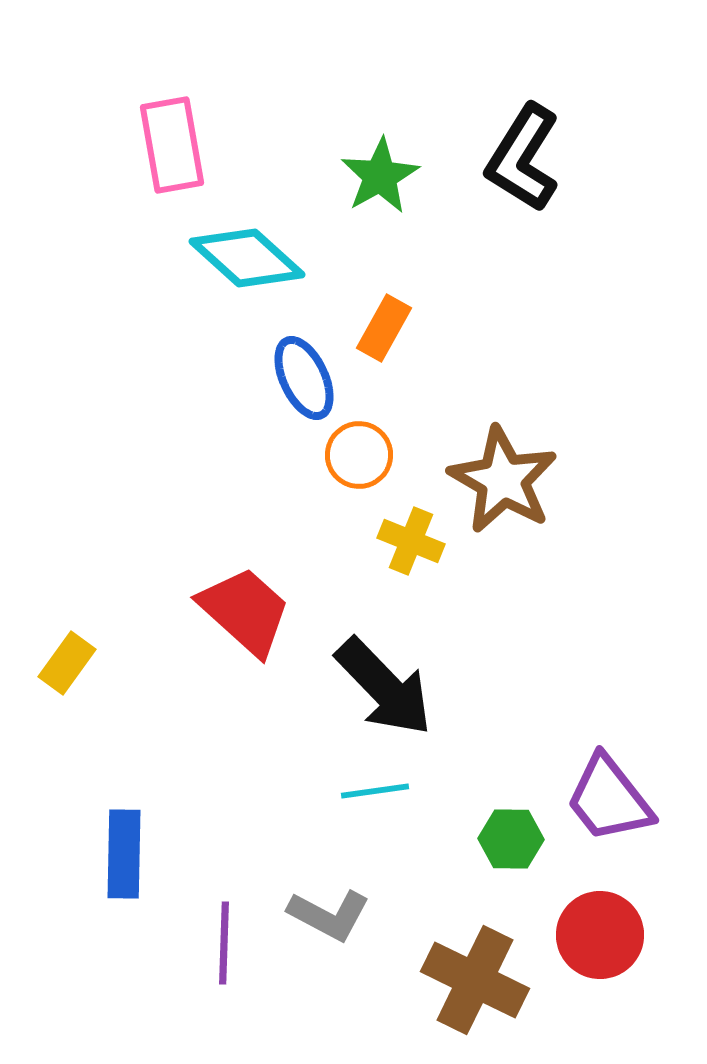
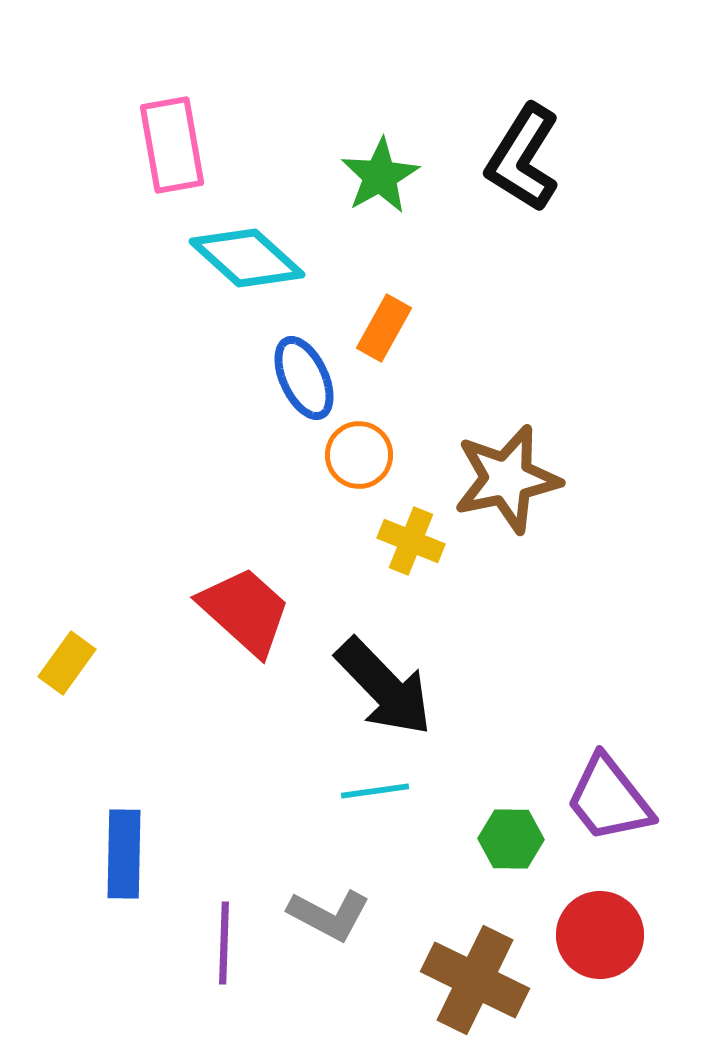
brown star: moved 4 px right, 1 px up; rotated 30 degrees clockwise
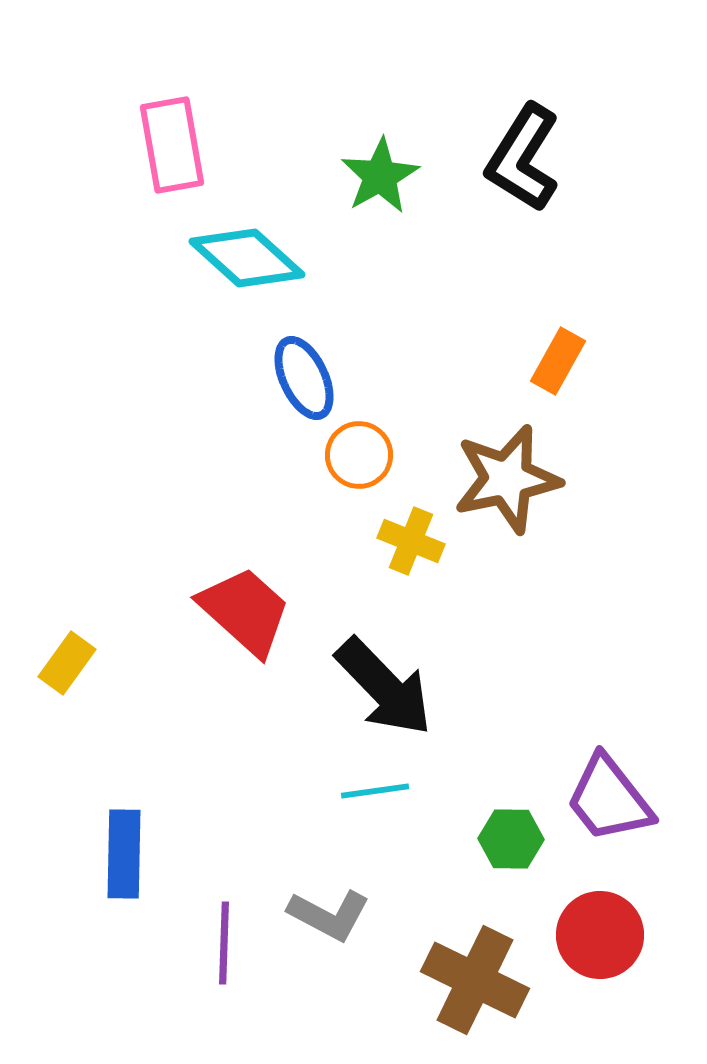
orange rectangle: moved 174 px right, 33 px down
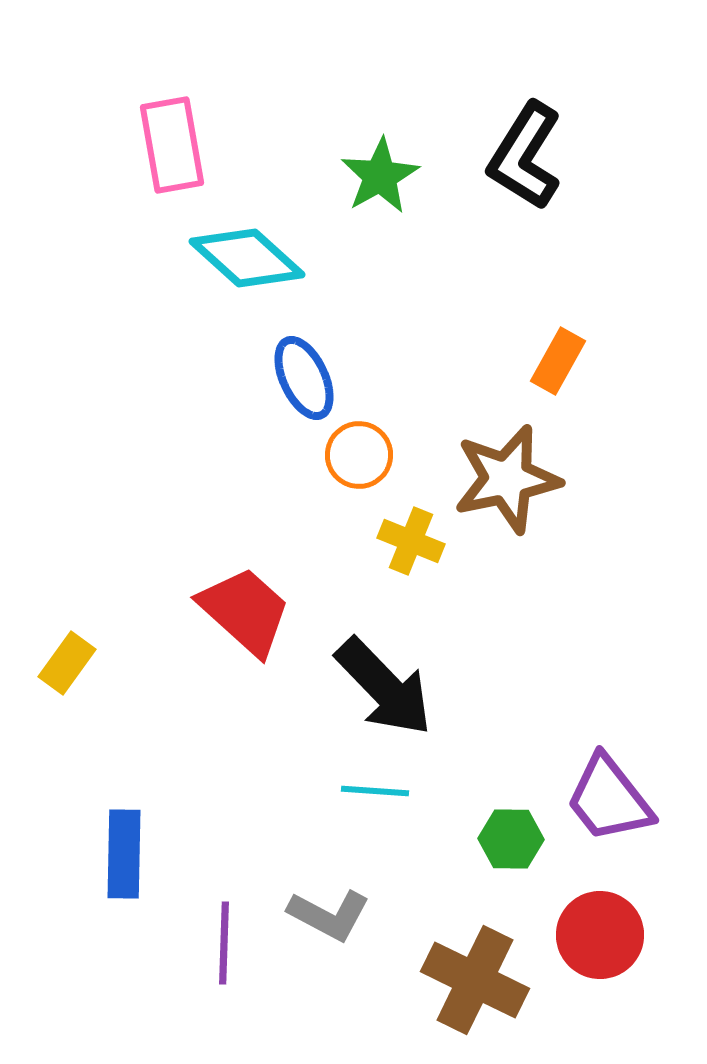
black L-shape: moved 2 px right, 2 px up
cyan line: rotated 12 degrees clockwise
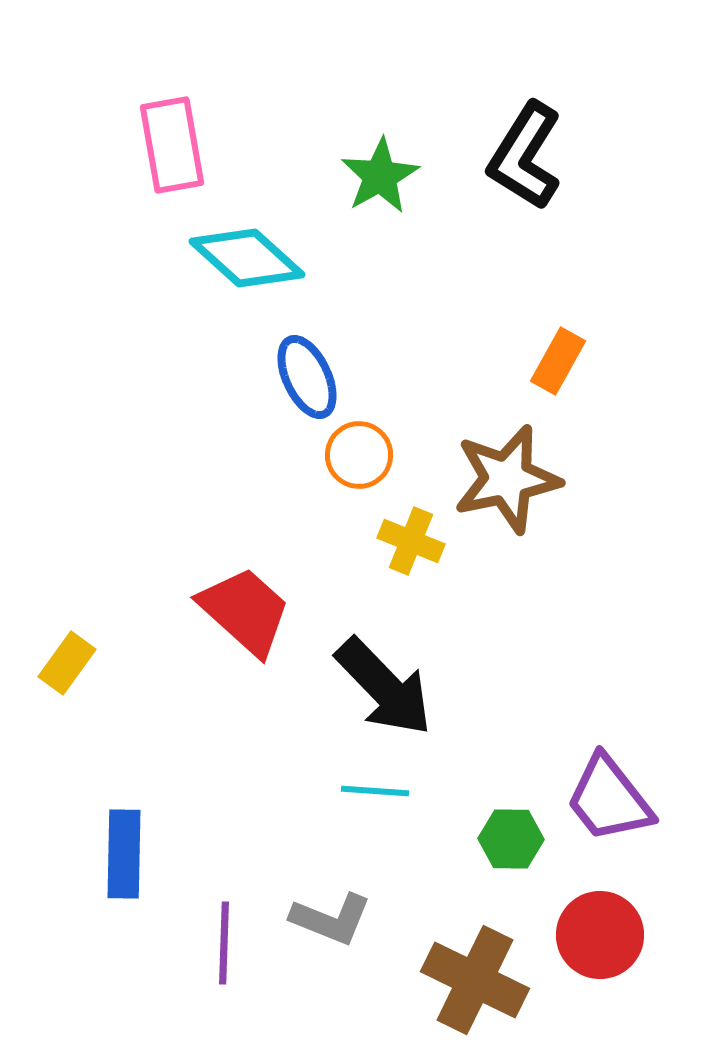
blue ellipse: moved 3 px right, 1 px up
gray L-shape: moved 2 px right, 4 px down; rotated 6 degrees counterclockwise
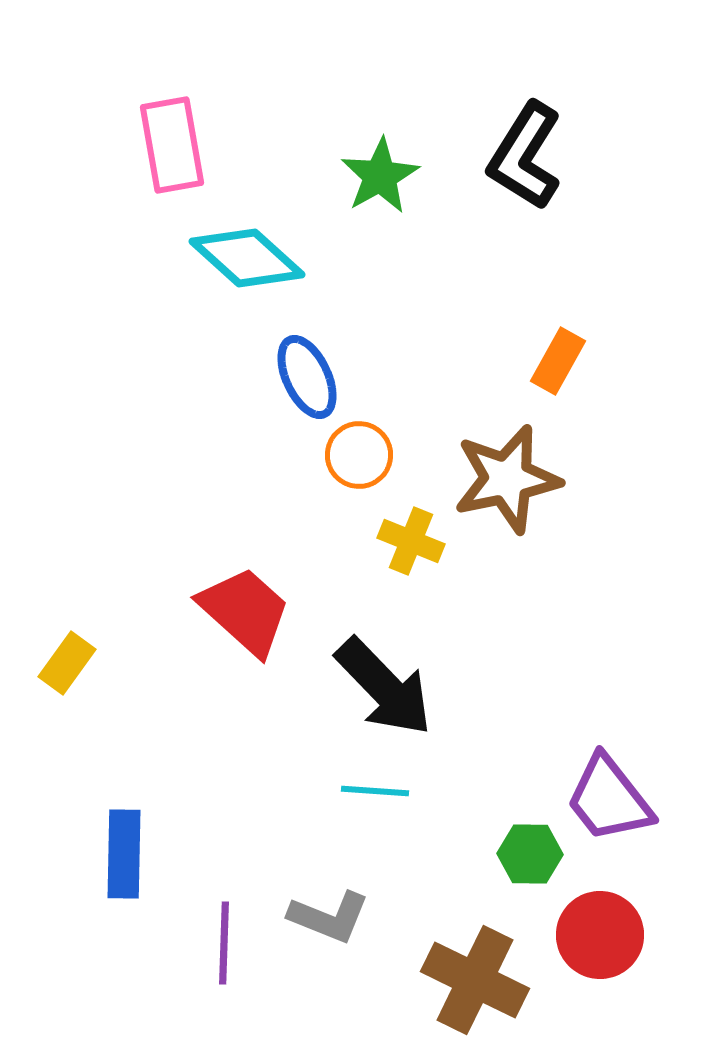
green hexagon: moved 19 px right, 15 px down
gray L-shape: moved 2 px left, 2 px up
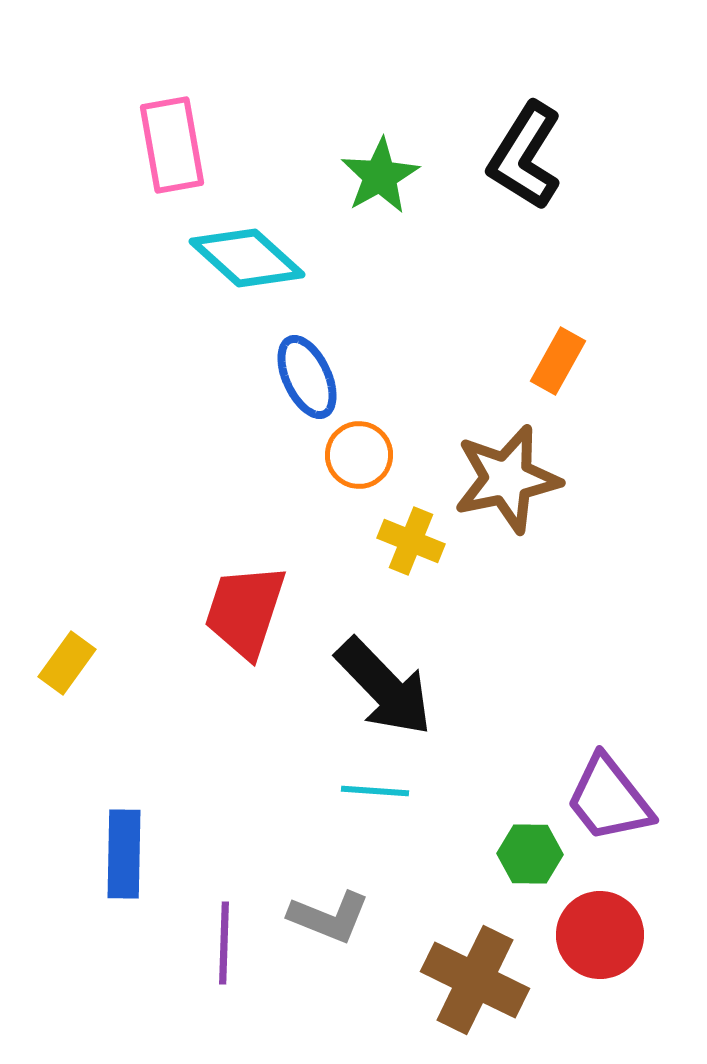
red trapezoid: rotated 114 degrees counterclockwise
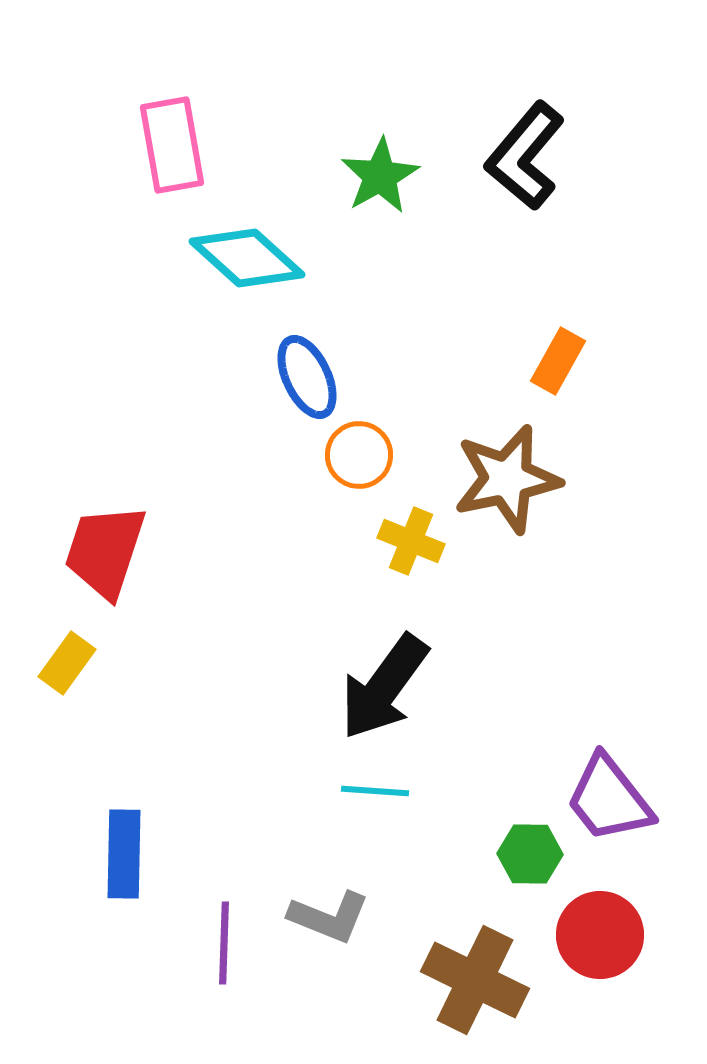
black L-shape: rotated 8 degrees clockwise
red trapezoid: moved 140 px left, 60 px up
black arrow: rotated 80 degrees clockwise
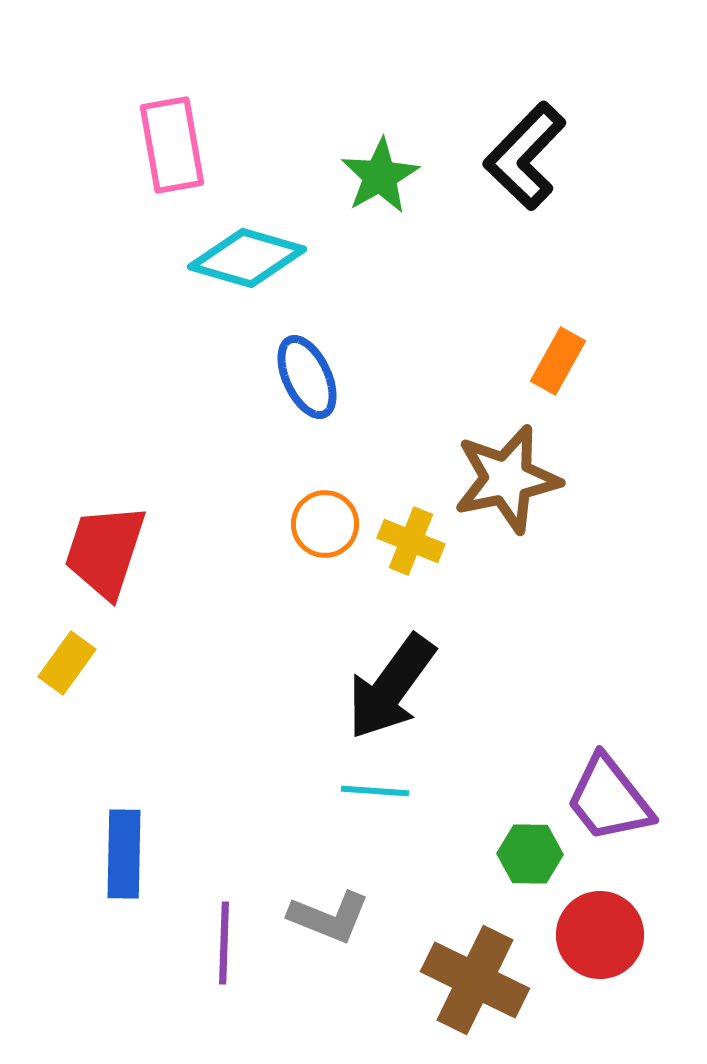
black L-shape: rotated 4 degrees clockwise
cyan diamond: rotated 26 degrees counterclockwise
orange circle: moved 34 px left, 69 px down
black arrow: moved 7 px right
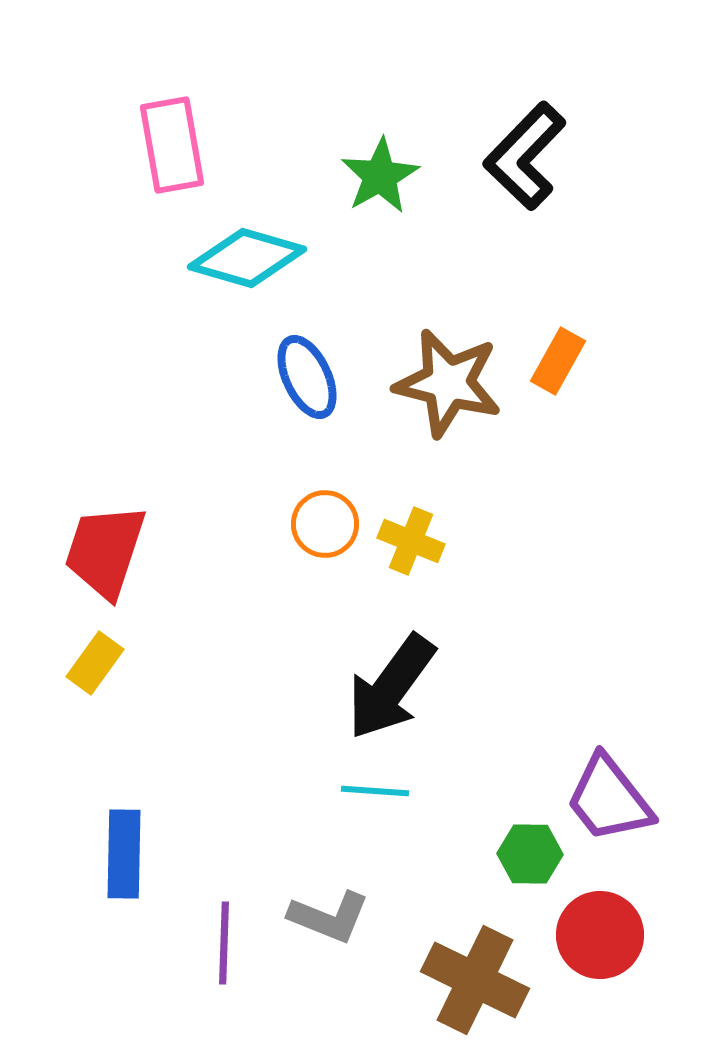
brown star: moved 59 px left, 96 px up; rotated 26 degrees clockwise
yellow rectangle: moved 28 px right
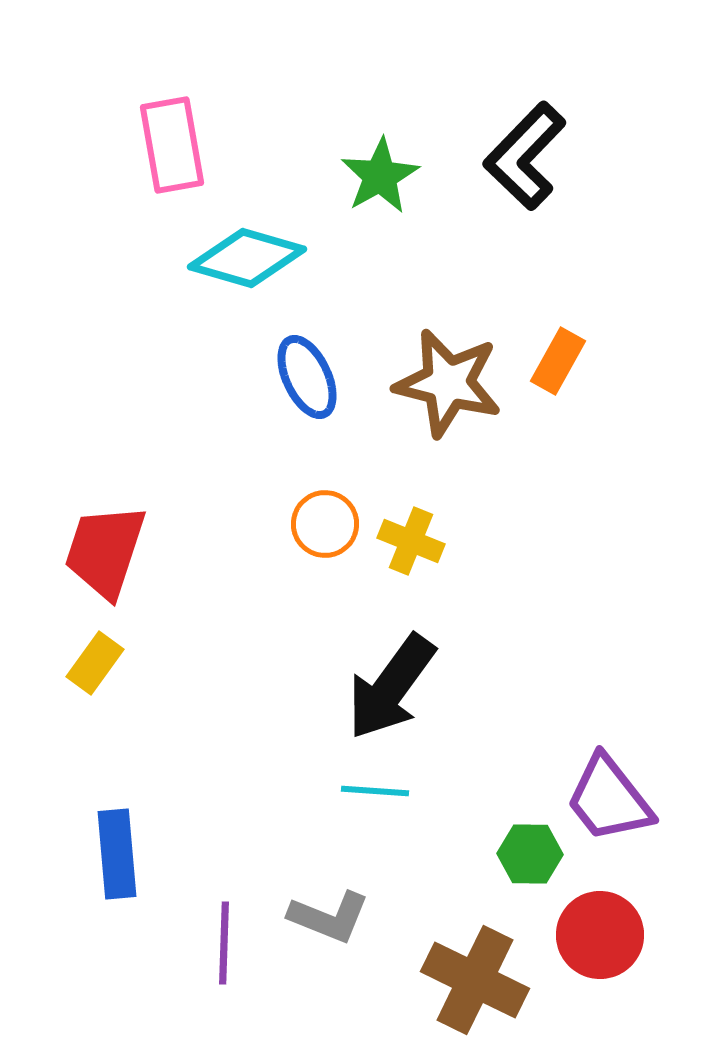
blue rectangle: moved 7 px left; rotated 6 degrees counterclockwise
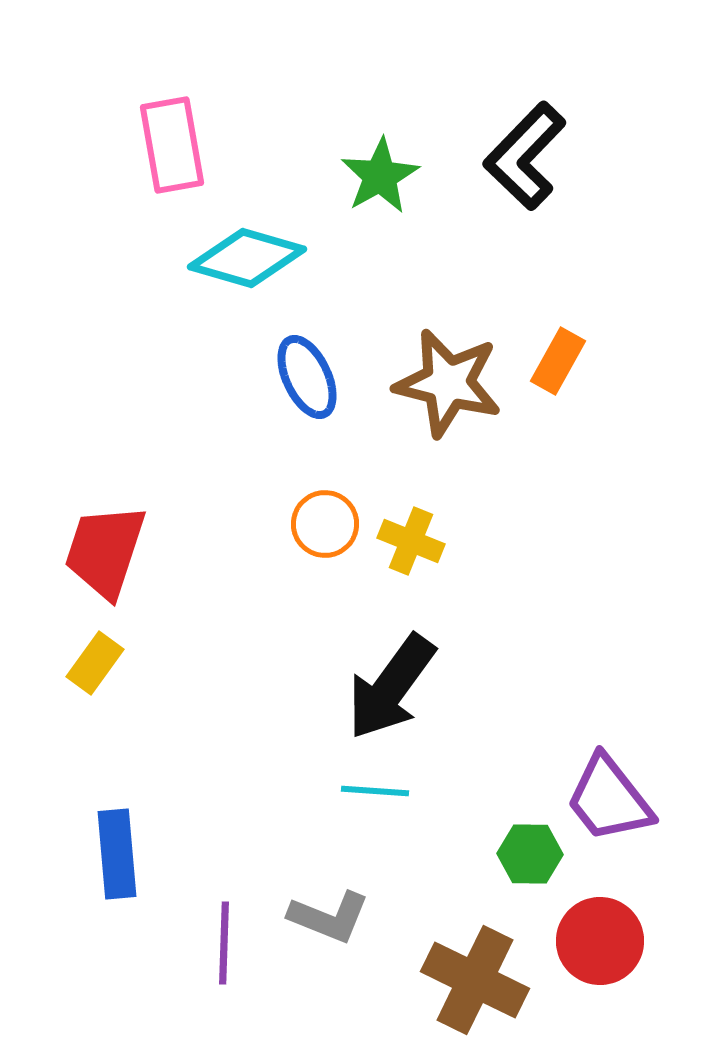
red circle: moved 6 px down
